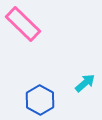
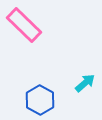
pink rectangle: moved 1 px right, 1 px down
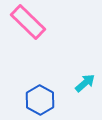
pink rectangle: moved 4 px right, 3 px up
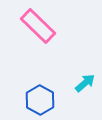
pink rectangle: moved 10 px right, 4 px down
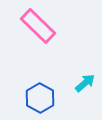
blue hexagon: moved 2 px up
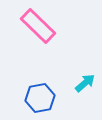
blue hexagon: rotated 20 degrees clockwise
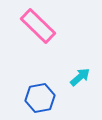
cyan arrow: moved 5 px left, 6 px up
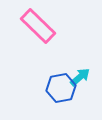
blue hexagon: moved 21 px right, 10 px up
